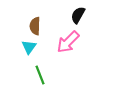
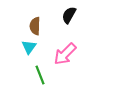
black semicircle: moved 9 px left
pink arrow: moved 3 px left, 12 px down
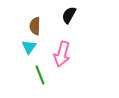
pink arrow: moved 3 px left; rotated 30 degrees counterclockwise
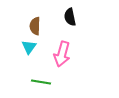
black semicircle: moved 1 px right, 2 px down; rotated 42 degrees counterclockwise
green line: moved 1 px right, 7 px down; rotated 60 degrees counterclockwise
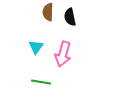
brown semicircle: moved 13 px right, 14 px up
cyan triangle: moved 7 px right
pink arrow: moved 1 px right
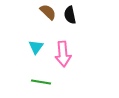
brown semicircle: rotated 132 degrees clockwise
black semicircle: moved 2 px up
pink arrow: rotated 20 degrees counterclockwise
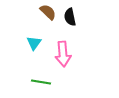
black semicircle: moved 2 px down
cyan triangle: moved 2 px left, 4 px up
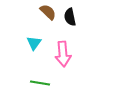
green line: moved 1 px left, 1 px down
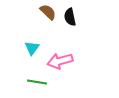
cyan triangle: moved 2 px left, 5 px down
pink arrow: moved 3 px left, 7 px down; rotated 80 degrees clockwise
green line: moved 3 px left, 1 px up
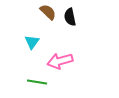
cyan triangle: moved 6 px up
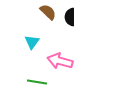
black semicircle: rotated 12 degrees clockwise
pink arrow: rotated 30 degrees clockwise
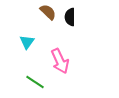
cyan triangle: moved 5 px left
pink arrow: rotated 130 degrees counterclockwise
green line: moved 2 px left; rotated 24 degrees clockwise
